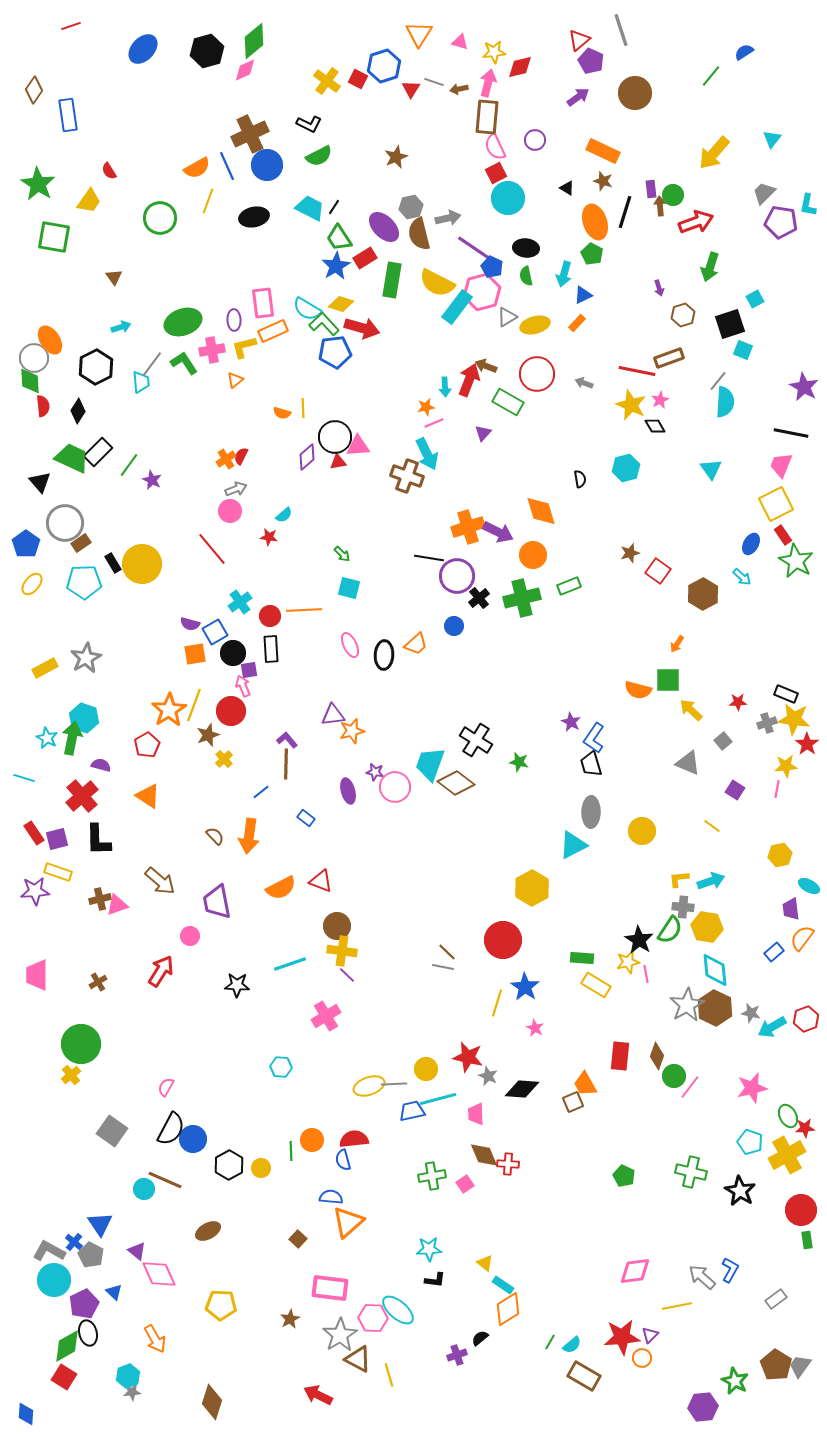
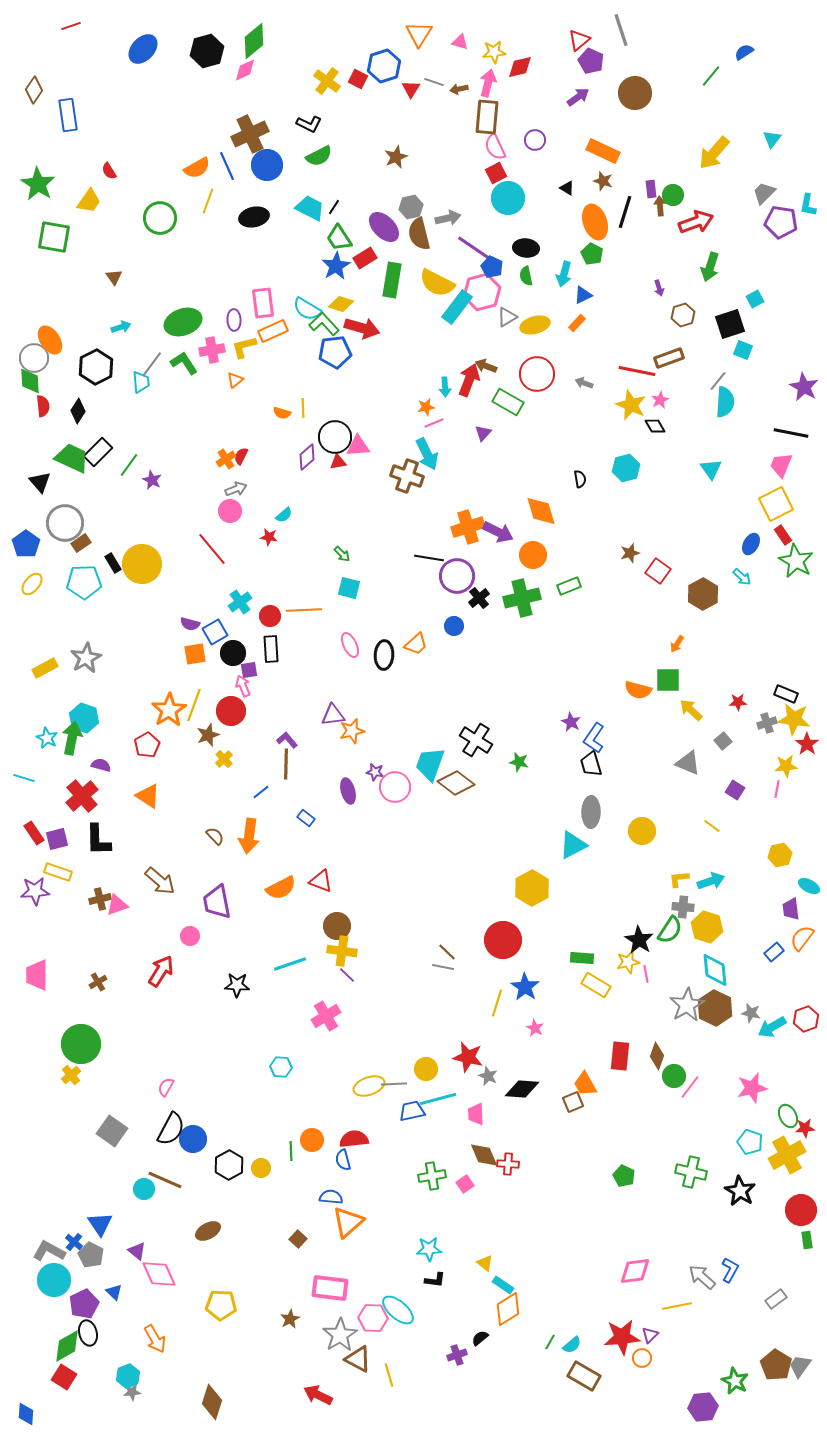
yellow hexagon at (707, 927): rotated 8 degrees clockwise
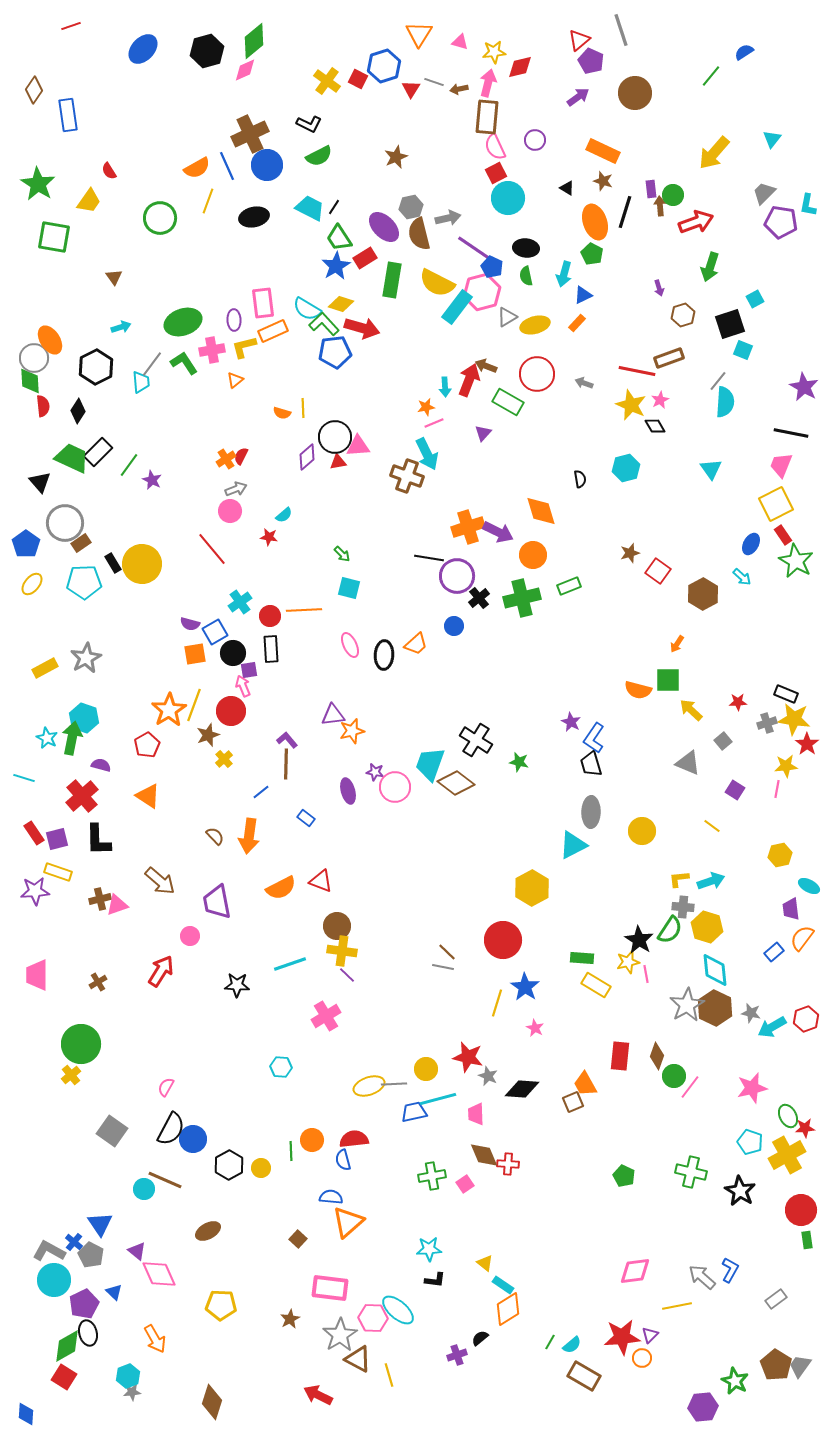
blue trapezoid at (412, 1111): moved 2 px right, 1 px down
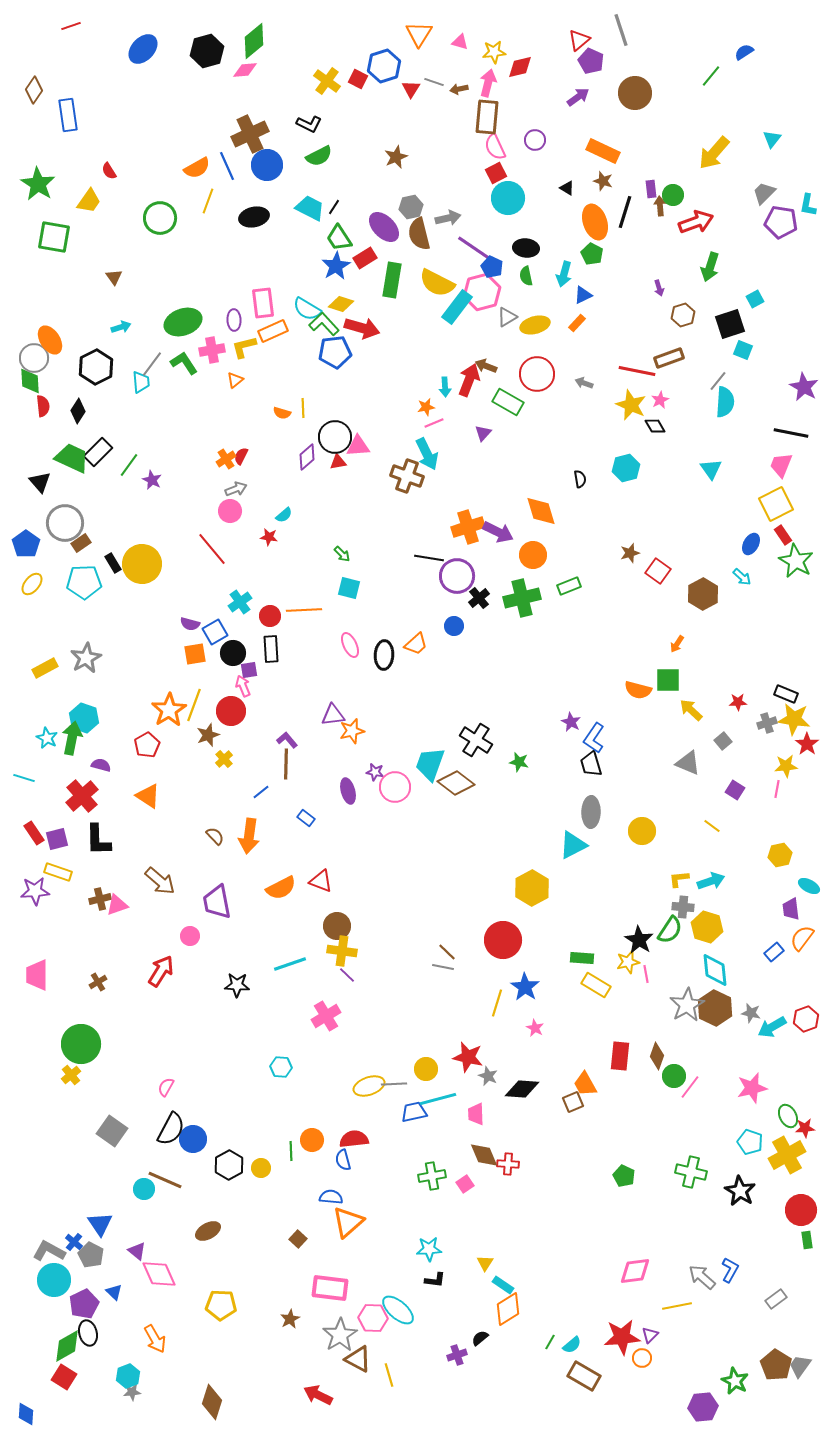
pink diamond at (245, 70): rotated 20 degrees clockwise
yellow triangle at (485, 1263): rotated 24 degrees clockwise
